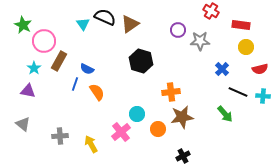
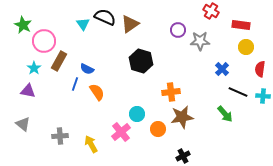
red semicircle: rotated 112 degrees clockwise
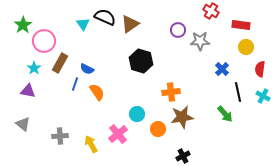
green star: rotated 12 degrees clockwise
brown rectangle: moved 1 px right, 2 px down
black line: rotated 54 degrees clockwise
cyan cross: rotated 24 degrees clockwise
pink cross: moved 3 px left, 2 px down
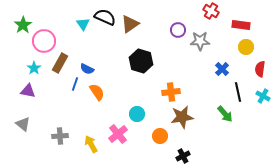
orange circle: moved 2 px right, 7 px down
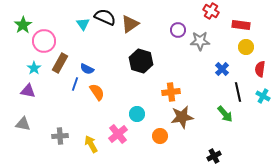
gray triangle: rotated 28 degrees counterclockwise
black cross: moved 31 px right
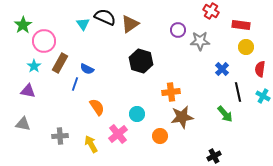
cyan star: moved 2 px up
orange semicircle: moved 15 px down
